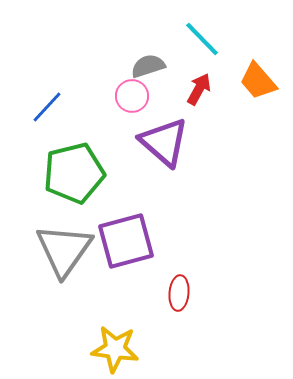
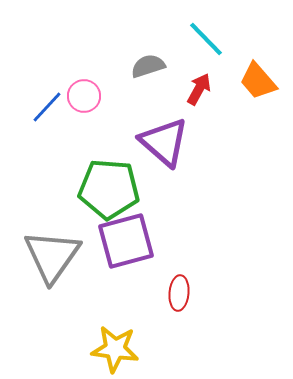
cyan line: moved 4 px right
pink circle: moved 48 px left
green pentagon: moved 35 px right, 16 px down; rotated 18 degrees clockwise
gray triangle: moved 12 px left, 6 px down
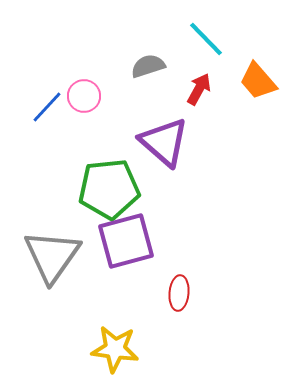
green pentagon: rotated 10 degrees counterclockwise
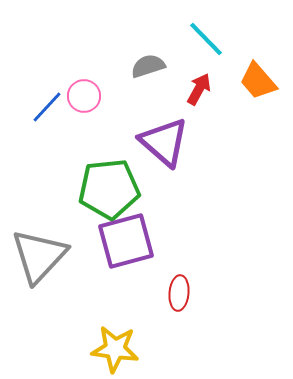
gray triangle: moved 13 px left; rotated 8 degrees clockwise
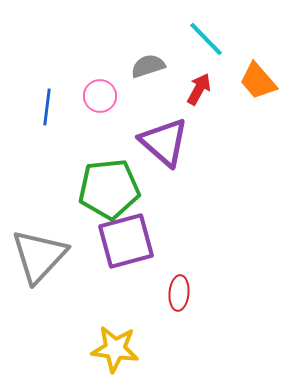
pink circle: moved 16 px right
blue line: rotated 36 degrees counterclockwise
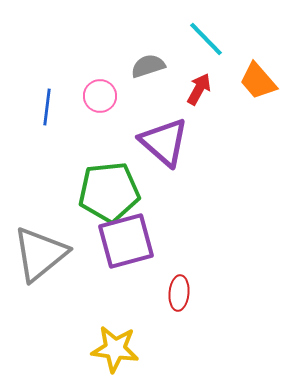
green pentagon: moved 3 px down
gray triangle: moved 1 px right, 2 px up; rotated 8 degrees clockwise
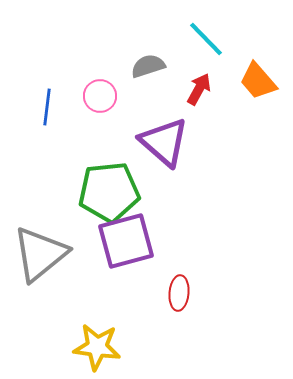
yellow star: moved 18 px left, 2 px up
